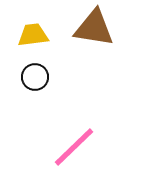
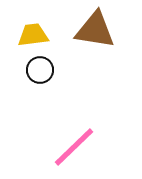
brown triangle: moved 1 px right, 2 px down
black circle: moved 5 px right, 7 px up
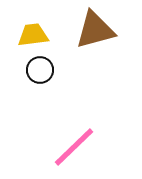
brown triangle: rotated 24 degrees counterclockwise
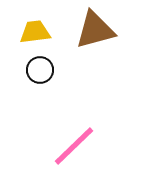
yellow trapezoid: moved 2 px right, 3 px up
pink line: moved 1 px up
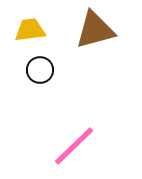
yellow trapezoid: moved 5 px left, 2 px up
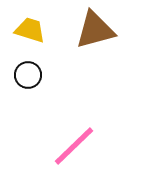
yellow trapezoid: rotated 24 degrees clockwise
black circle: moved 12 px left, 5 px down
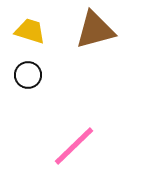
yellow trapezoid: moved 1 px down
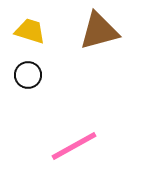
brown triangle: moved 4 px right, 1 px down
pink line: rotated 15 degrees clockwise
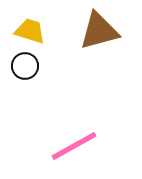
black circle: moved 3 px left, 9 px up
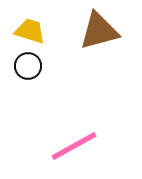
black circle: moved 3 px right
